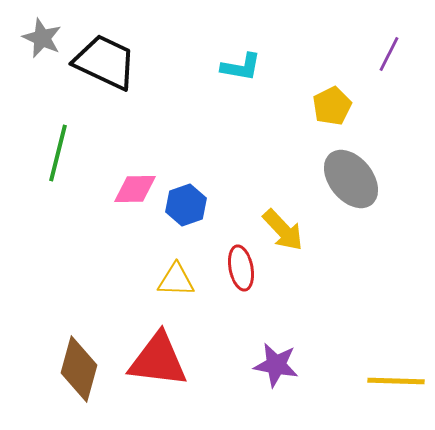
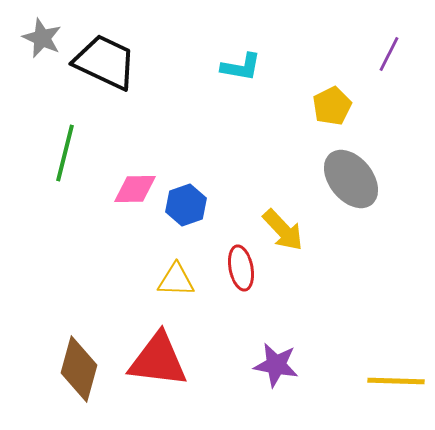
green line: moved 7 px right
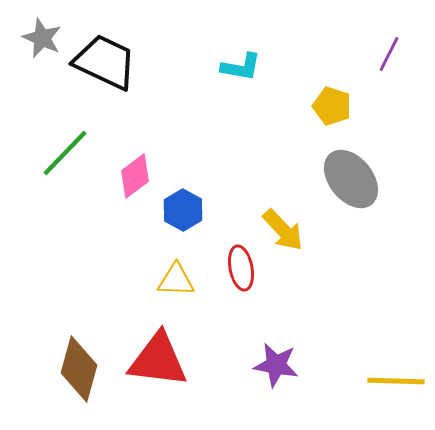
yellow pentagon: rotated 27 degrees counterclockwise
green line: rotated 30 degrees clockwise
pink diamond: moved 13 px up; rotated 36 degrees counterclockwise
blue hexagon: moved 3 px left, 5 px down; rotated 12 degrees counterclockwise
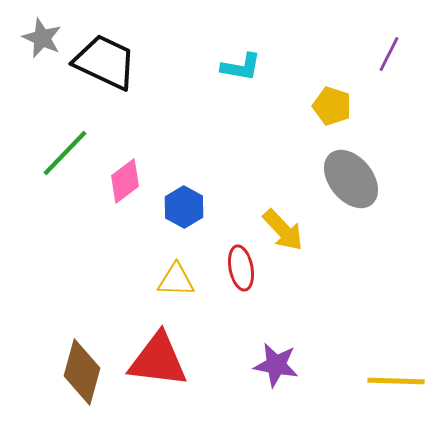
pink diamond: moved 10 px left, 5 px down
blue hexagon: moved 1 px right, 3 px up
brown diamond: moved 3 px right, 3 px down
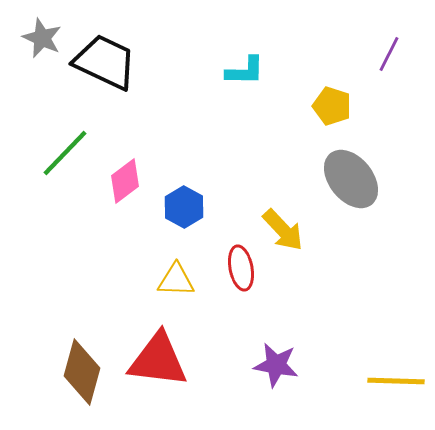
cyan L-shape: moved 4 px right, 4 px down; rotated 9 degrees counterclockwise
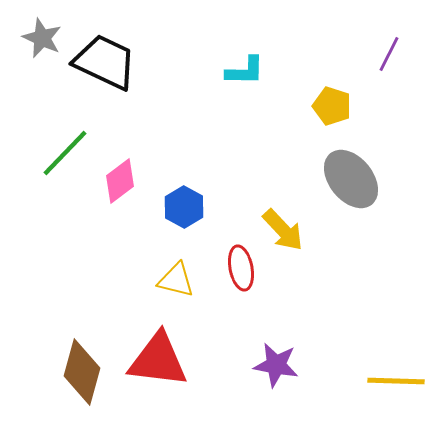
pink diamond: moved 5 px left
yellow triangle: rotated 12 degrees clockwise
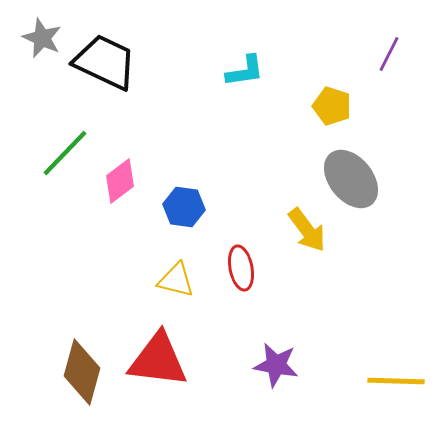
cyan L-shape: rotated 9 degrees counterclockwise
blue hexagon: rotated 21 degrees counterclockwise
yellow arrow: moved 24 px right; rotated 6 degrees clockwise
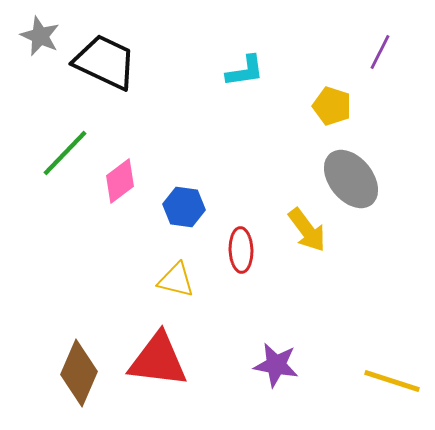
gray star: moved 2 px left, 2 px up
purple line: moved 9 px left, 2 px up
red ellipse: moved 18 px up; rotated 9 degrees clockwise
brown diamond: moved 3 px left, 1 px down; rotated 8 degrees clockwise
yellow line: moved 4 px left; rotated 16 degrees clockwise
